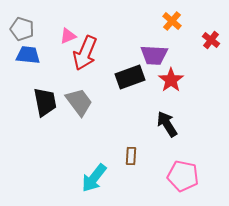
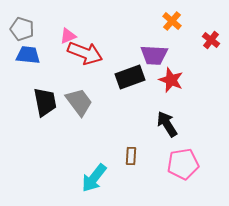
red arrow: rotated 92 degrees counterclockwise
red star: rotated 15 degrees counterclockwise
pink pentagon: moved 12 px up; rotated 20 degrees counterclockwise
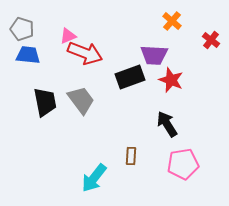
gray trapezoid: moved 2 px right, 2 px up
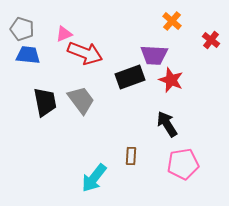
pink triangle: moved 4 px left, 2 px up
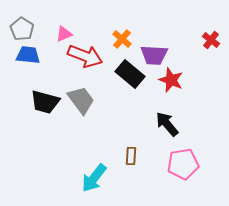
orange cross: moved 50 px left, 18 px down
gray pentagon: rotated 15 degrees clockwise
red arrow: moved 3 px down
black rectangle: moved 3 px up; rotated 60 degrees clockwise
black trapezoid: rotated 116 degrees clockwise
black arrow: rotated 8 degrees counterclockwise
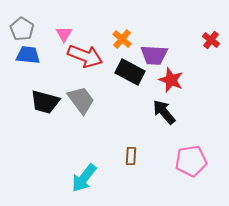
pink triangle: rotated 36 degrees counterclockwise
black rectangle: moved 2 px up; rotated 12 degrees counterclockwise
black arrow: moved 3 px left, 12 px up
pink pentagon: moved 8 px right, 3 px up
cyan arrow: moved 10 px left
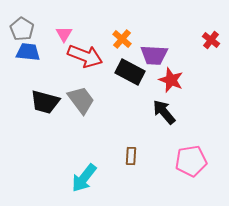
blue trapezoid: moved 3 px up
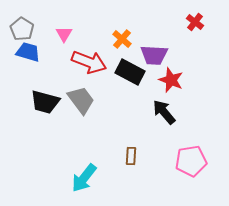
red cross: moved 16 px left, 18 px up
blue trapezoid: rotated 10 degrees clockwise
red arrow: moved 4 px right, 6 px down
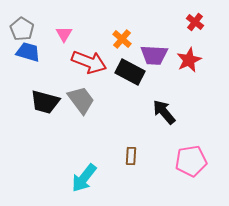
red star: moved 18 px right, 20 px up; rotated 25 degrees clockwise
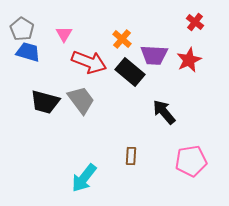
black rectangle: rotated 12 degrees clockwise
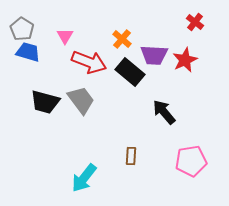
pink triangle: moved 1 px right, 2 px down
red star: moved 4 px left
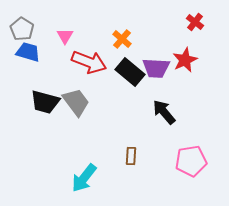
purple trapezoid: moved 2 px right, 13 px down
gray trapezoid: moved 5 px left, 2 px down
